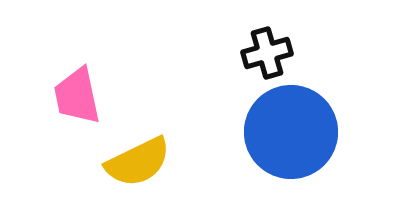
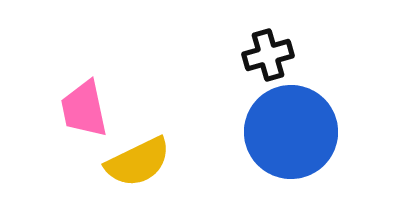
black cross: moved 1 px right, 2 px down
pink trapezoid: moved 7 px right, 13 px down
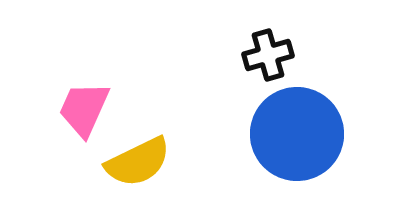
pink trapezoid: rotated 36 degrees clockwise
blue circle: moved 6 px right, 2 px down
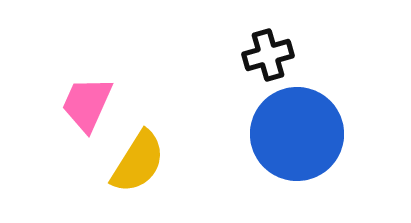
pink trapezoid: moved 3 px right, 5 px up
yellow semicircle: rotated 32 degrees counterclockwise
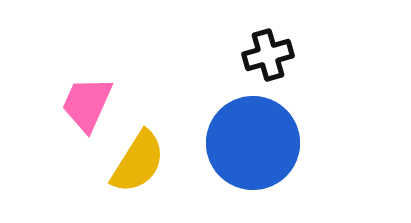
blue circle: moved 44 px left, 9 px down
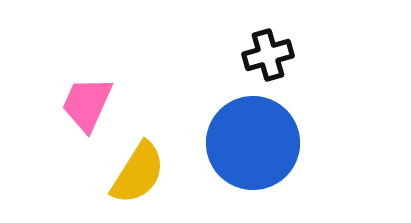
yellow semicircle: moved 11 px down
